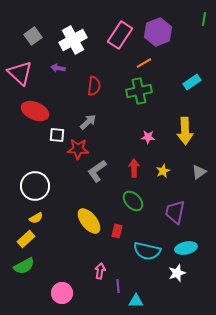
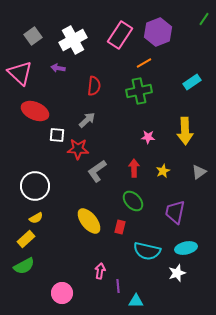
green line: rotated 24 degrees clockwise
gray arrow: moved 1 px left, 2 px up
red rectangle: moved 3 px right, 4 px up
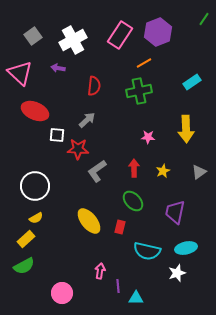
yellow arrow: moved 1 px right, 2 px up
cyan triangle: moved 3 px up
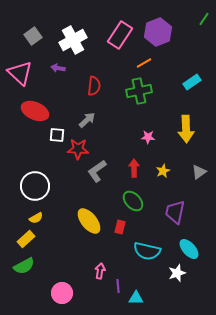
cyan ellipse: moved 3 px right, 1 px down; rotated 60 degrees clockwise
